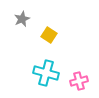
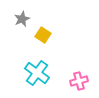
yellow square: moved 6 px left
cyan cross: moved 9 px left; rotated 20 degrees clockwise
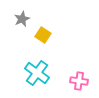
pink cross: rotated 24 degrees clockwise
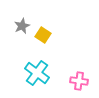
gray star: moved 7 px down
